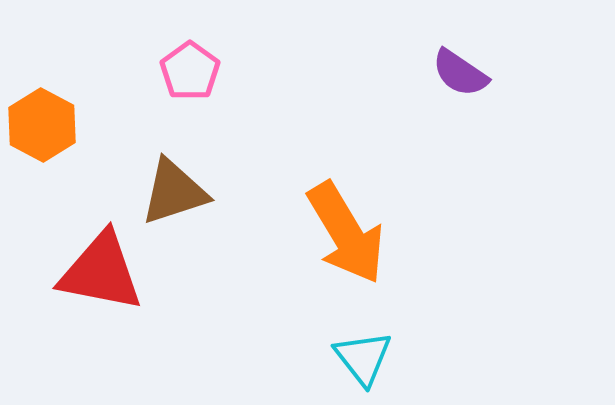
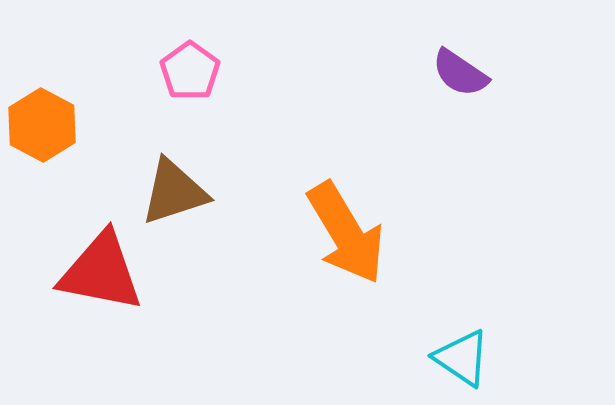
cyan triangle: moved 99 px right; rotated 18 degrees counterclockwise
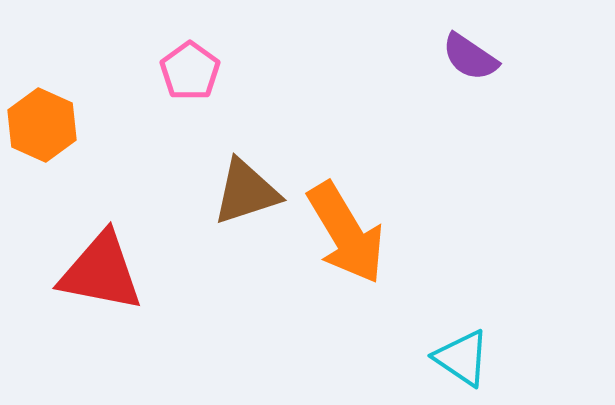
purple semicircle: moved 10 px right, 16 px up
orange hexagon: rotated 4 degrees counterclockwise
brown triangle: moved 72 px right
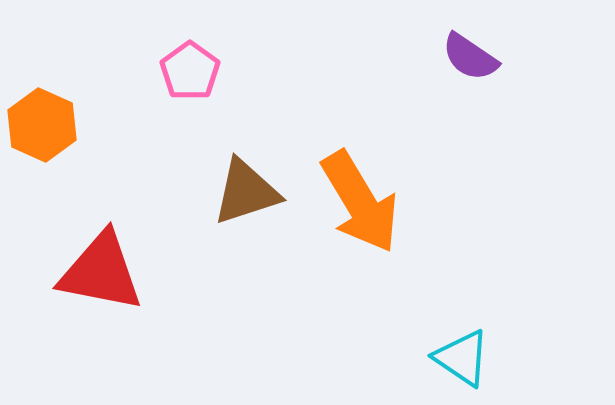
orange arrow: moved 14 px right, 31 px up
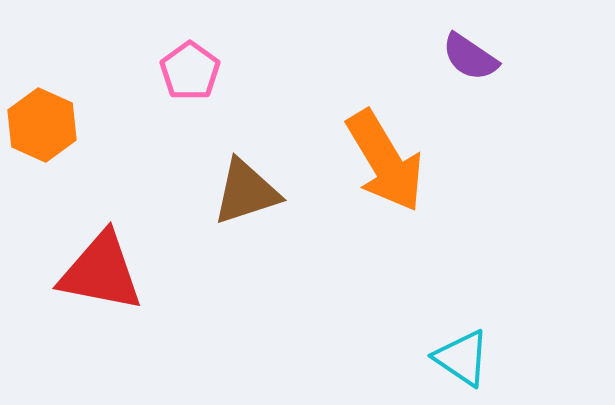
orange arrow: moved 25 px right, 41 px up
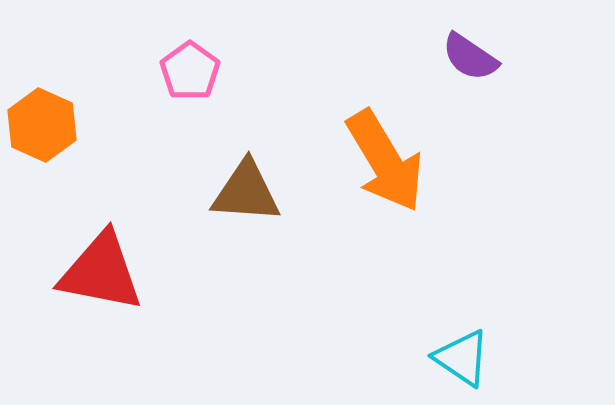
brown triangle: rotated 22 degrees clockwise
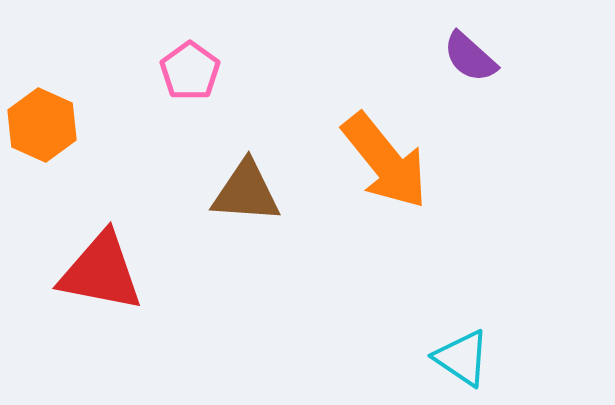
purple semicircle: rotated 8 degrees clockwise
orange arrow: rotated 8 degrees counterclockwise
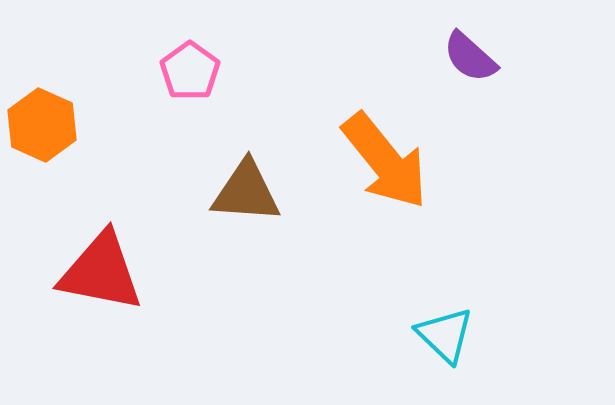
cyan triangle: moved 17 px left, 23 px up; rotated 10 degrees clockwise
